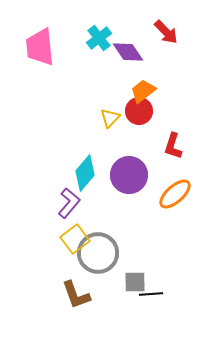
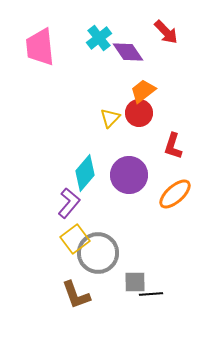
red circle: moved 2 px down
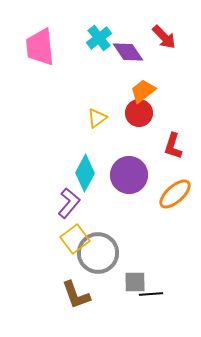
red arrow: moved 2 px left, 5 px down
yellow triangle: moved 13 px left; rotated 10 degrees clockwise
cyan diamond: rotated 12 degrees counterclockwise
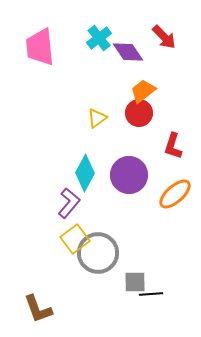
brown L-shape: moved 38 px left, 14 px down
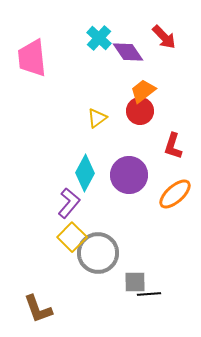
cyan cross: rotated 10 degrees counterclockwise
pink trapezoid: moved 8 px left, 11 px down
red circle: moved 1 px right, 2 px up
yellow square: moved 3 px left, 2 px up; rotated 8 degrees counterclockwise
black line: moved 2 px left
